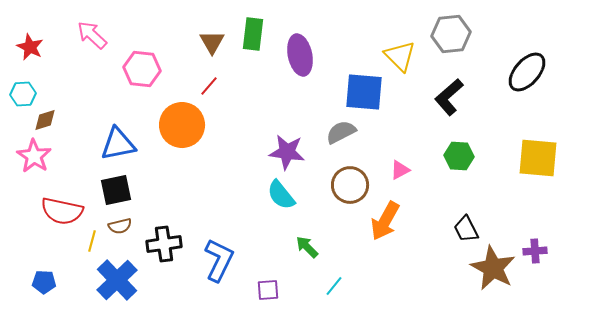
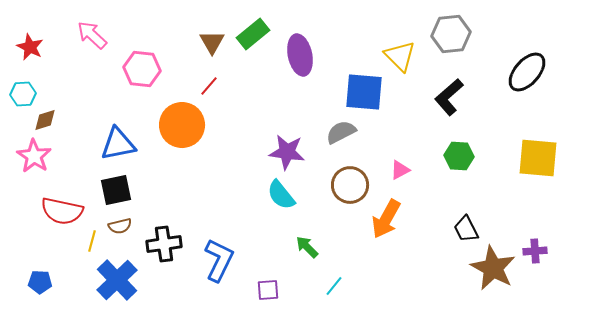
green rectangle: rotated 44 degrees clockwise
orange arrow: moved 1 px right, 2 px up
blue pentagon: moved 4 px left
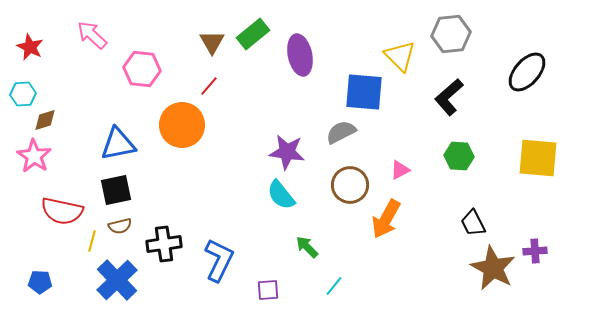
black trapezoid: moved 7 px right, 6 px up
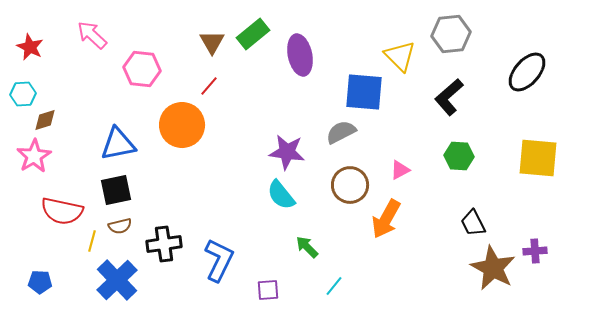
pink star: rotated 8 degrees clockwise
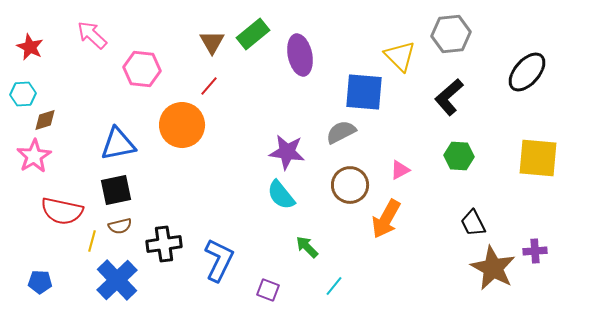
purple square: rotated 25 degrees clockwise
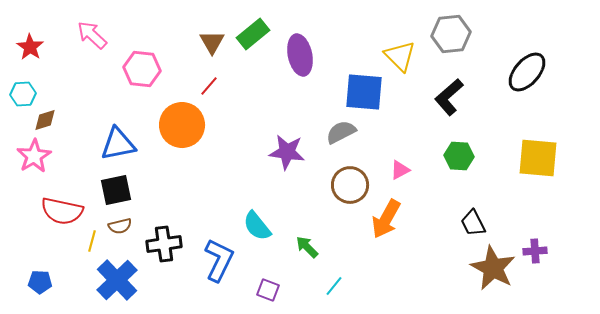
red star: rotated 8 degrees clockwise
cyan semicircle: moved 24 px left, 31 px down
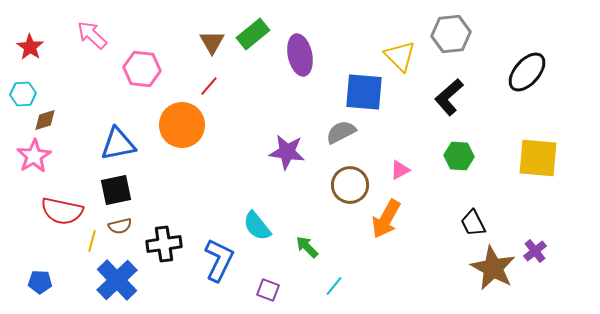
purple cross: rotated 35 degrees counterclockwise
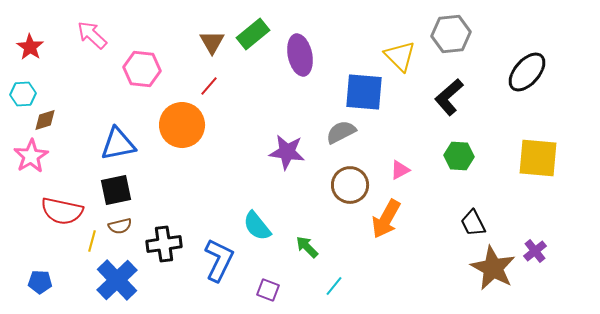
pink star: moved 3 px left
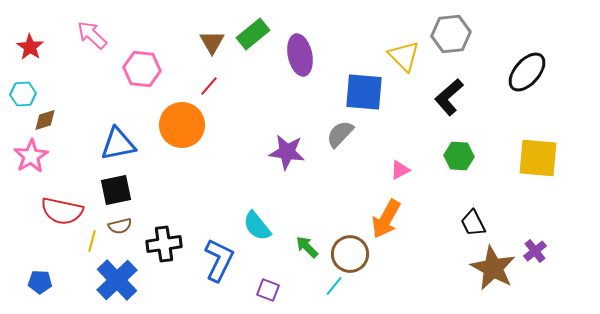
yellow triangle: moved 4 px right
gray semicircle: moved 1 px left, 2 px down; rotated 20 degrees counterclockwise
brown circle: moved 69 px down
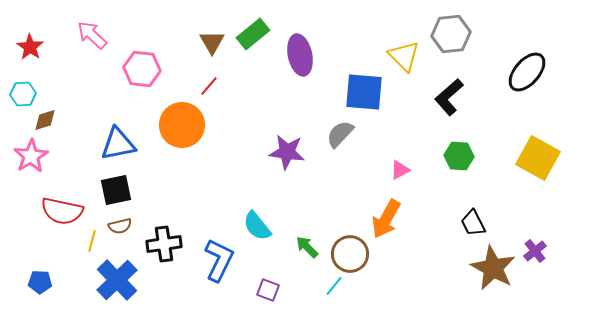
yellow square: rotated 24 degrees clockwise
